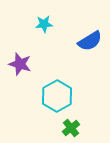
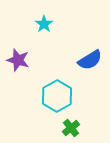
cyan star: rotated 30 degrees counterclockwise
blue semicircle: moved 19 px down
purple star: moved 2 px left, 4 px up
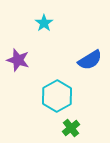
cyan star: moved 1 px up
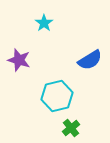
purple star: moved 1 px right
cyan hexagon: rotated 16 degrees clockwise
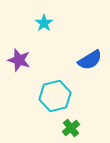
cyan hexagon: moved 2 px left
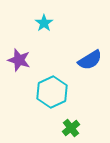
cyan hexagon: moved 3 px left, 4 px up; rotated 12 degrees counterclockwise
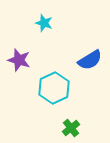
cyan star: rotated 18 degrees counterclockwise
cyan hexagon: moved 2 px right, 4 px up
